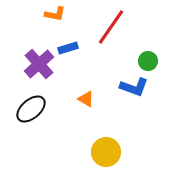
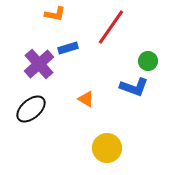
yellow circle: moved 1 px right, 4 px up
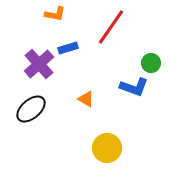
green circle: moved 3 px right, 2 px down
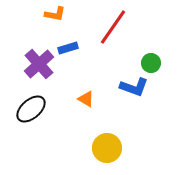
red line: moved 2 px right
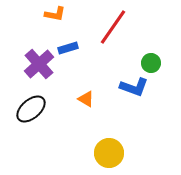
yellow circle: moved 2 px right, 5 px down
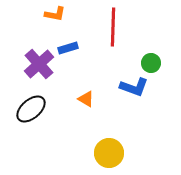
red line: rotated 33 degrees counterclockwise
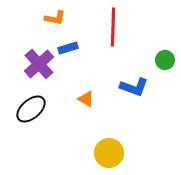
orange L-shape: moved 4 px down
green circle: moved 14 px right, 3 px up
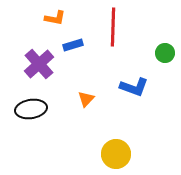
blue rectangle: moved 5 px right, 3 px up
green circle: moved 7 px up
orange triangle: rotated 42 degrees clockwise
black ellipse: rotated 32 degrees clockwise
yellow circle: moved 7 px right, 1 px down
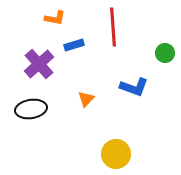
red line: rotated 6 degrees counterclockwise
blue rectangle: moved 1 px right
